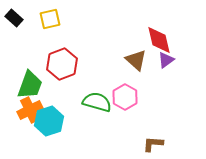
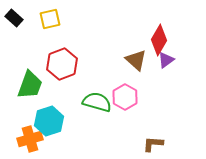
red diamond: rotated 44 degrees clockwise
orange cross: moved 29 px down; rotated 10 degrees clockwise
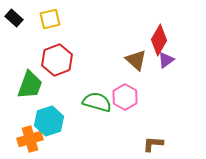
red hexagon: moved 5 px left, 4 px up
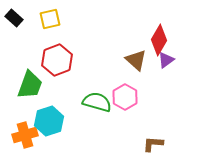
orange cross: moved 5 px left, 4 px up
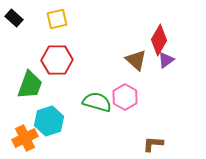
yellow square: moved 7 px right
red hexagon: rotated 20 degrees clockwise
orange cross: moved 3 px down; rotated 10 degrees counterclockwise
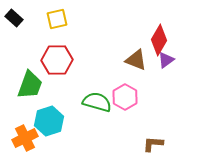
brown triangle: rotated 20 degrees counterclockwise
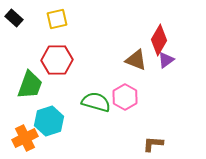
green semicircle: moved 1 px left
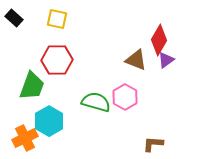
yellow square: rotated 25 degrees clockwise
green trapezoid: moved 2 px right, 1 px down
cyan hexagon: rotated 12 degrees counterclockwise
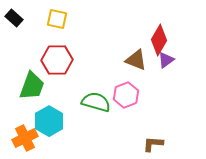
pink hexagon: moved 1 px right, 2 px up; rotated 10 degrees clockwise
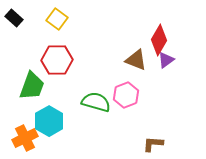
yellow square: rotated 25 degrees clockwise
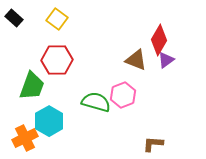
pink hexagon: moved 3 px left
